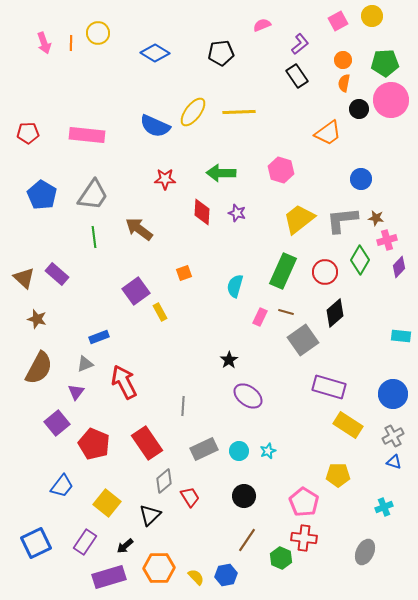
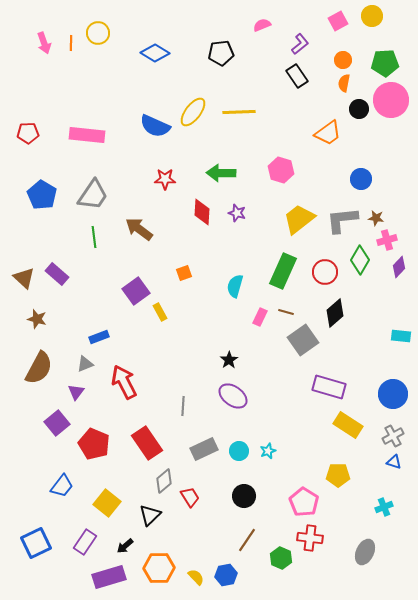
purple ellipse at (248, 396): moved 15 px left
red cross at (304, 538): moved 6 px right
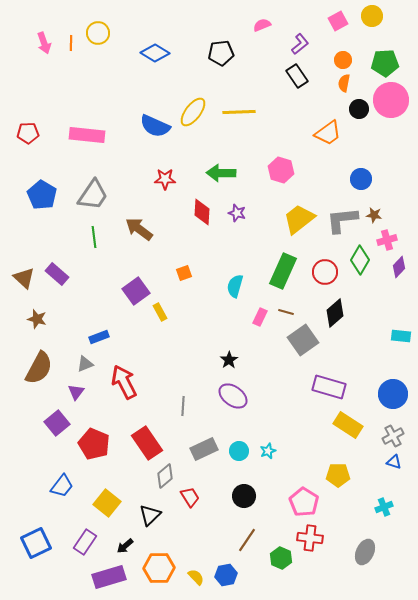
brown star at (376, 218): moved 2 px left, 3 px up
gray diamond at (164, 481): moved 1 px right, 5 px up
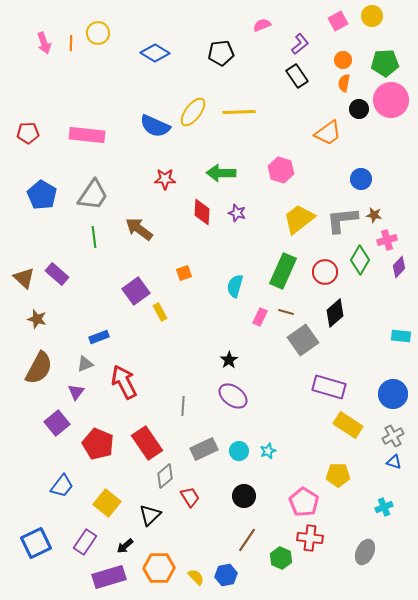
red pentagon at (94, 444): moved 4 px right
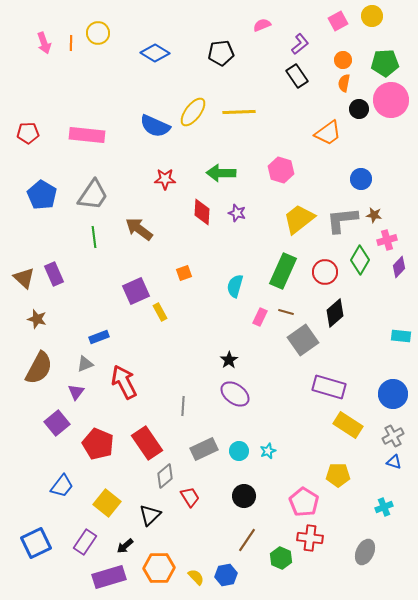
purple rectangle at (57, 274): moved 3 px left; rotated 25 degrees clockwise
purple square at (136, 291): rotated 12 degrees clockwise
purple ellipse at (233, 396): moved 2 px right, 2 px up
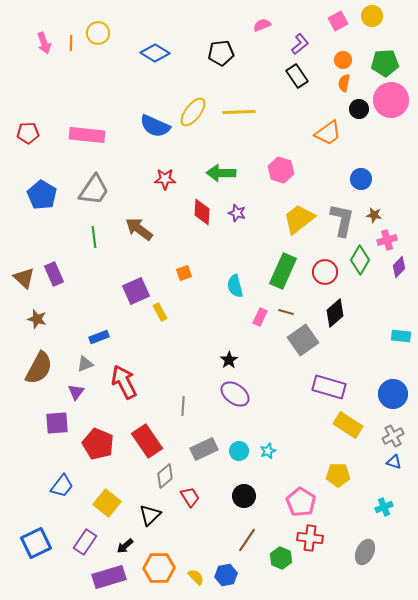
gray trapezoid at (93, 195): moved 1 px right, 5 px up
gray L-shape at (342, 220): rotated 108 degrees clockwise
cyan semicircle at (235, 286): rotated 30 degrees counterclockwise
purple square at (57, 423): rotated 35 degrees clockwise
red rectangle at (147, 443): moved 2 px up
pink pentagon at (304, 502): moved 3 px left
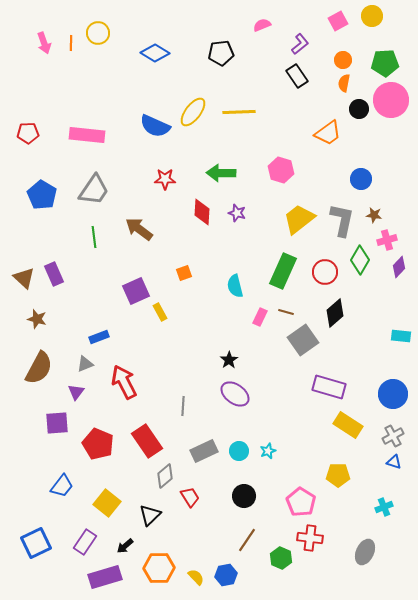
gray rectangle at (204, 449): moved 2 px down
purple rectangle at (109, 577): moved 4 px left
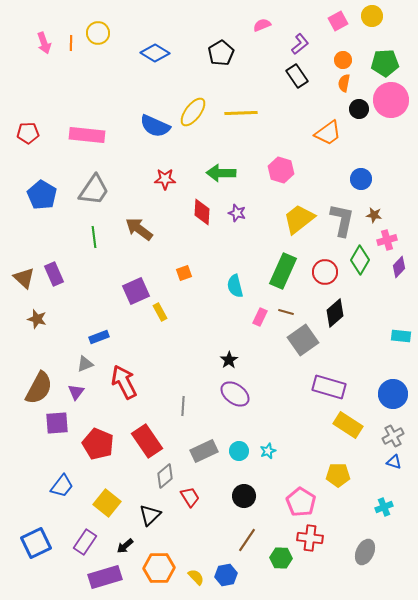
black pentagon at (221, 53): rotated 25 degrees counterclockwise
yellow line at (239, 112): moved 2 px right, 1 px down
brown semicircle at (39, 368): moved 20 px down
green hexagon at (281, 558): rotated 20 degrees counterclockwise
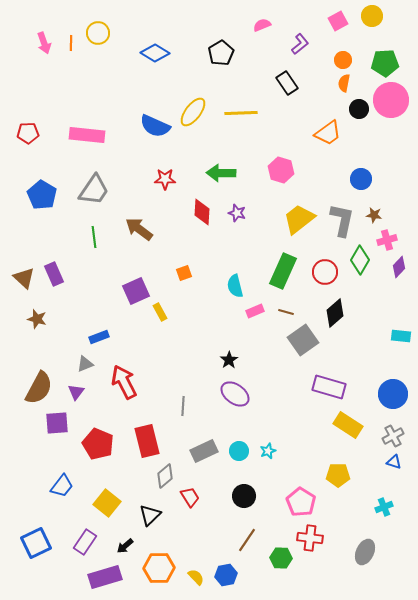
black rectangle at (297, 76): moved 10 px left, 7 px down
pink rectangle at (260, 317): moved 5 px left, 6 px up; rotated 42 degrees clockwise
red rectangle at (147, 441): rotated 20 degrees clockwise
